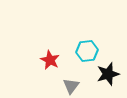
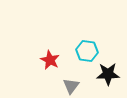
cyan hexagon: rotated 15 degrees clockwise
black star: rotated 15 degrees clockwise
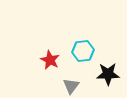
cyan hexagon: moved 4 px left; rotated 15 degrees counterclockwise
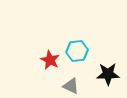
cyan hexagon: moved 6 px left
gray triangle: rotated 42 degrees counterclockwise
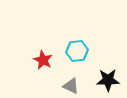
red star: moved 7 px left
black star: moved 6 px down
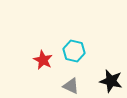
cyan hexagon: moved 3 px left; rotated 20 degrees clockwise
black star: moved 3 px right, 1 px down; rotated 15 degrees clockwise
